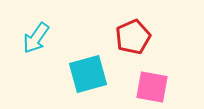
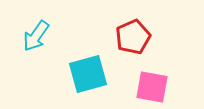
cyan arrow: moved 2 px up
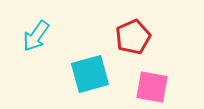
cyan square: moved 2 px right
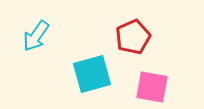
cyan square: moved 2 px right
